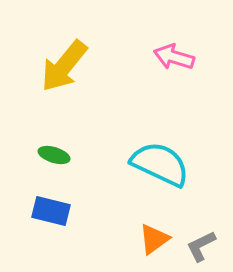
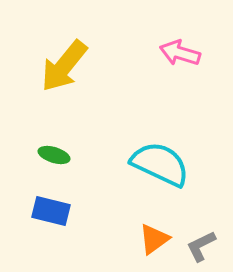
pink arrow: moved 6 px right, 4 px up
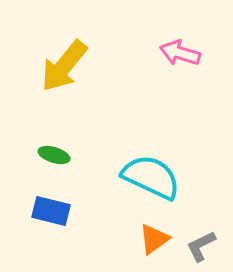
cyan semicircle: moved 9 px left, 13 px down
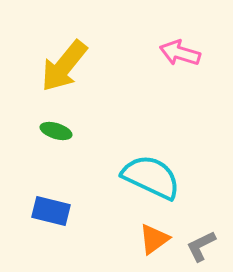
green ellipse: moved 2 px right, 24 px up
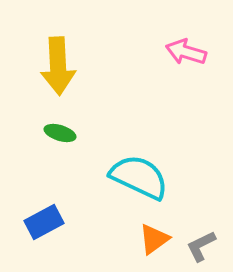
pink arrow: moved 6 px right, 1 px up
yellow arrow: moved 6 px left; rotated 42 degrees counterclockwise
green ellipse: moved 4 px right, 2 px down
cyan semicircle: moved 12 px left
blue rectangle: moved 7 px left, 11 px down; rotated 42 degrees counterclockwise
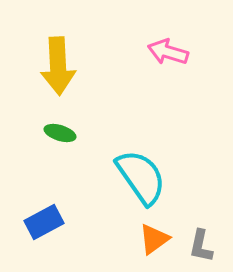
pink arrow: moved 18 px left
cyan semicircle: moved 2 px right; rotated 30 degrees clockwise
gray L-shape: rotated 52 degrees counterclockwise
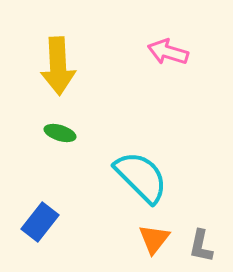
cyan semicircle: rotated 10 degrees counterclockwise
blue rectangle: moved 4 px left; rotated 24 degrees counterclockwise
orange triangle: rotated 16 degrees counterclockwise
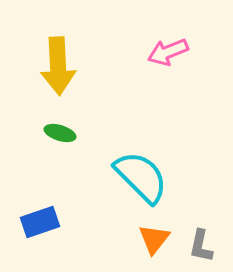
pink arrow: rotated 39 degrees counterclockwise
blue rectangle: rotated 33 degrees clockwise
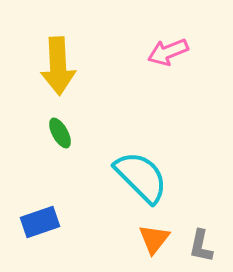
green ellipse: rotated 44 degrees clockwise
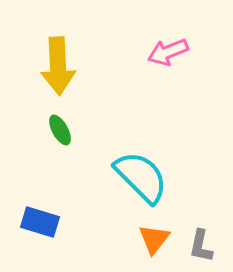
green ellipse: moved 3 px up
blue rectangle: rotated 36 degrees clockwise
